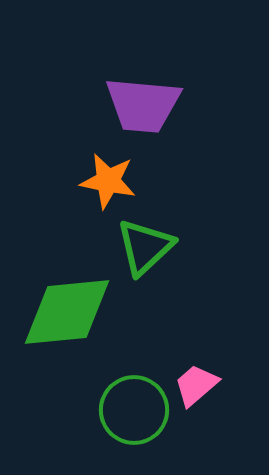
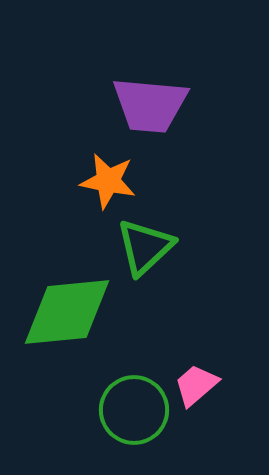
purple trapezoid: moved 7 px right
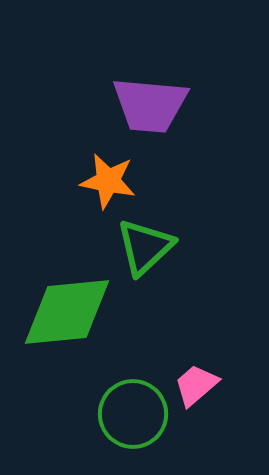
green circle: moved 1 px left, 4 px down
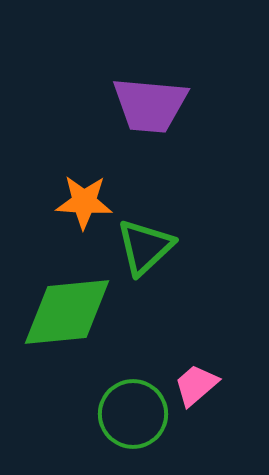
orange star: moved 24 px left, 21 px down; rotated 8 degrees counterclockwise
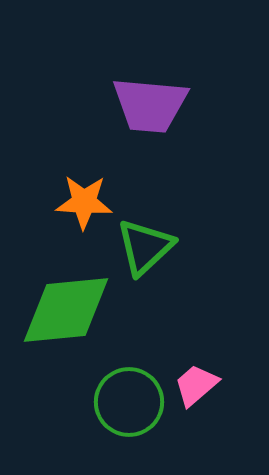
green diamond: moved 1 px left, 2 px up
green circle: moved 4 px left, 12 px up
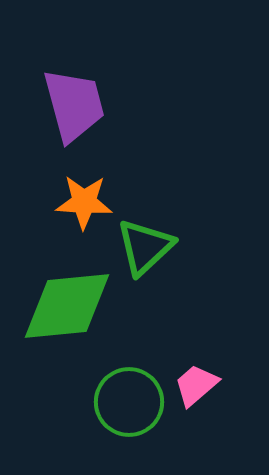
purple trapezoid: moved 76 px left; rotated 110 degrees counterclockwise
green diamond: moved 1 px right, 4 px up
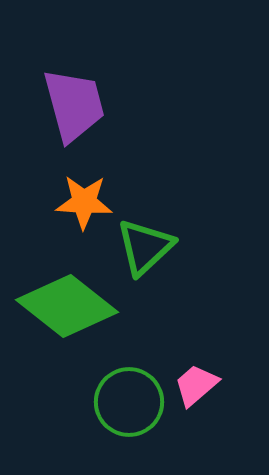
green diamond: rotated 44 degrees clockwise
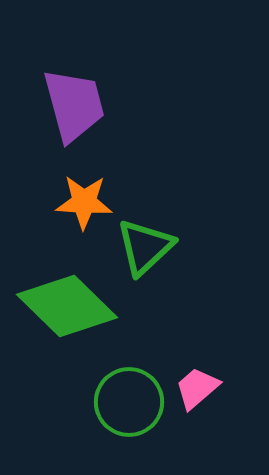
green diamond: rotated 6 degrees clockwise
pink trapezoid: moved 1 px right, 3 px down
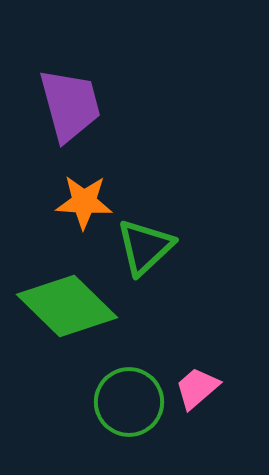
purple trapezoid: moved 4 px left
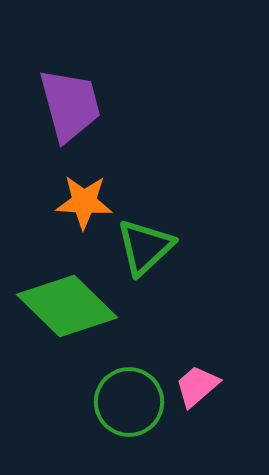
pink trapezoid: moved 2 px up
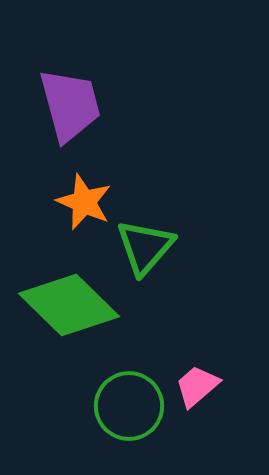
orange star: rotated 20 degrees clockwise
green triangle: rotated 6 degrees counterclockwise
green diamond: moved 2 px right, 1 px up
green circle: moved 4 px down
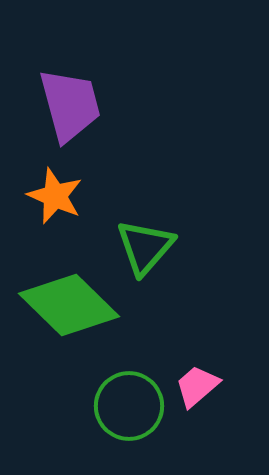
orange star: moved 29 px left, 6 px up
